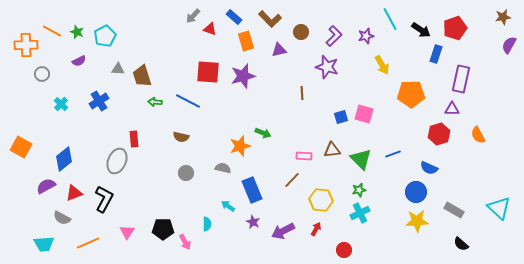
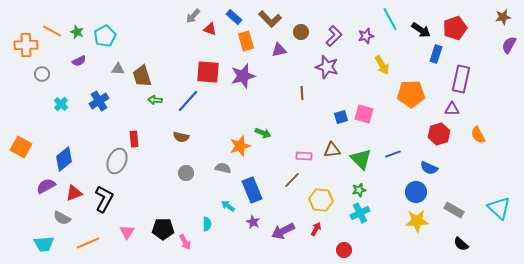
blue line at (188, 101): rotated 75 degrees counterclockwise
green arrow at (155, 102): moved 2 px up
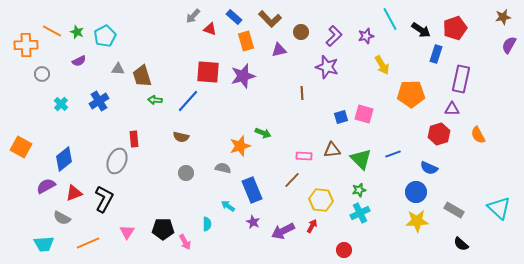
red arrow at (316, 229): moved 4 px left, 3 px up
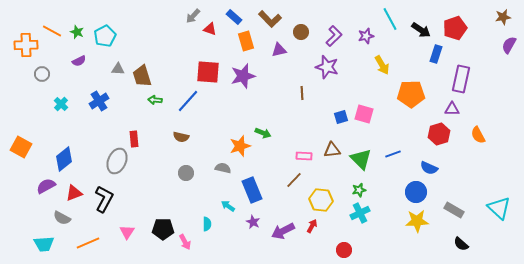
brown line at (292, 180): moved 2 px right
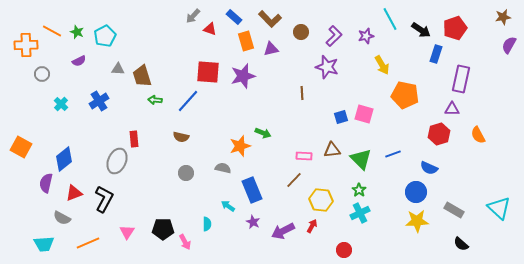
purple triangle at (279, 50): moved 8 px left, 1 px up
orange pentagon at (411, 94): moved 6 px left, 1 px down; rotated 12 degrees clockwise
purple semicircle at (46, 186): moved 3 px up; rotated 48 degrees counterclockwise
green star at (359, 190): rotated 24 degrees counterclockwise
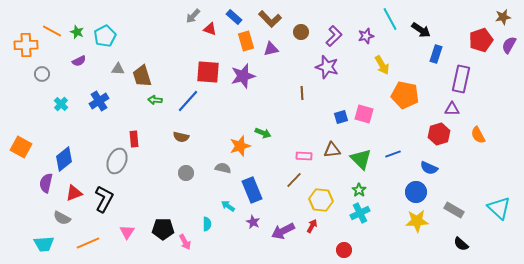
red pentagon at (455, 28): moved 26 px right, 12 px down
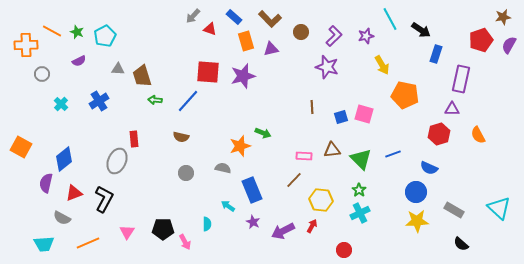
brown line at (302, 93): moved 10 px right, 14 px down
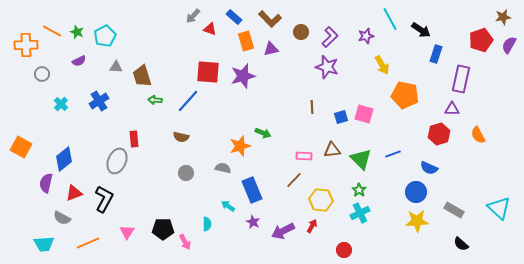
purple L-shape at (334, 36): moved 4 px left, 1 px down
gray triangle at (118, 69): moved 2 px left, 2 px up
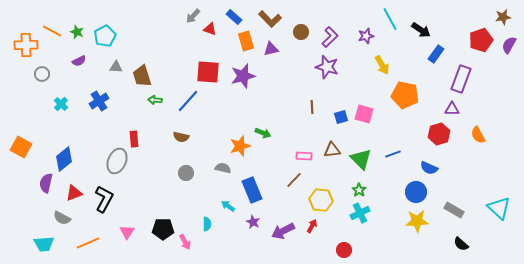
blue rectangle at (436, 54): rotated 18 degrees clockwise
purple rectangle at (461, 79): rotated 8 degrees clockwise
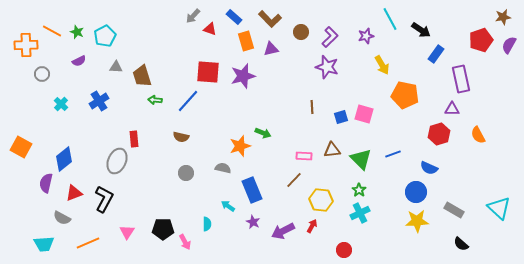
purple rectangle at (461, 79): rotated 32 degrees counterclockwise
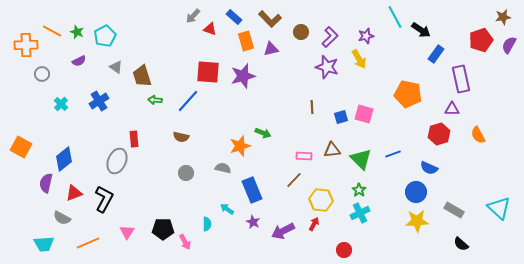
cyan line at (390, 19): moved 5 px right, 2 px up
yellow arrow at (382, 65): moved 23 px left, 6 px up
gray triangle at (116, 67): rotated 32 degrees clockwise
orange pentagon at (405, 95): moved 3 px right, 1 px up
cyan arrow at (228, 206): moved 1 px left, 3 px down
red arrow at (312, 226): moved 2 px right, 2 px up
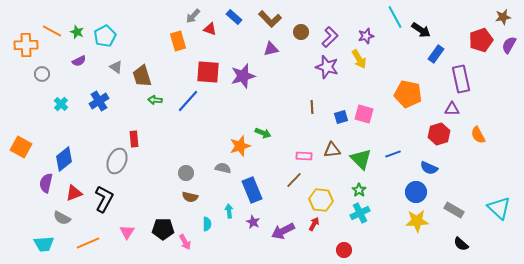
orange rectangle at (246, 41): moved 68 px left
brown semicircle at (181, 137): moved 9 px right, 60 px down
cyan arrow at (227, 209): moved 2 px right, 2 px down; rotated 48 degrees clockwise
